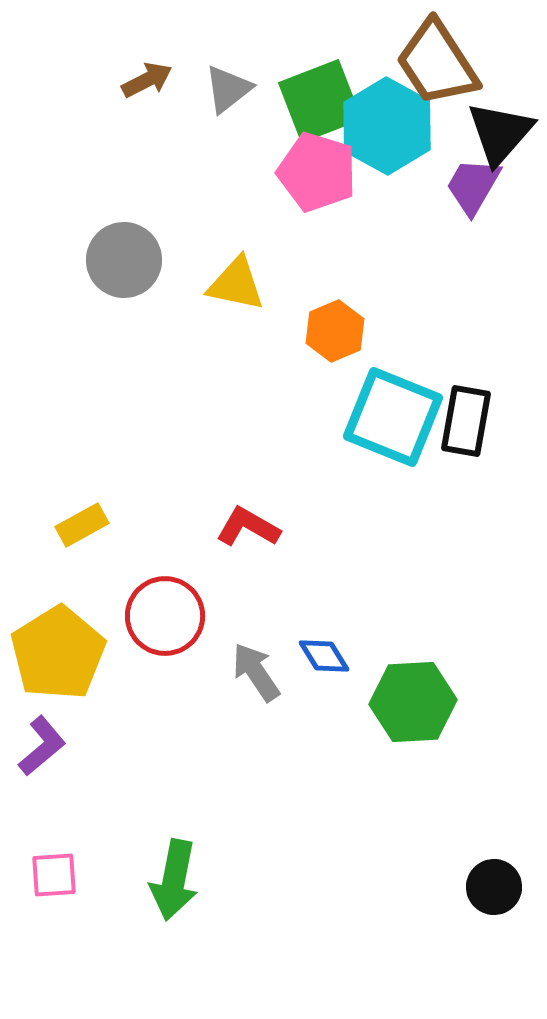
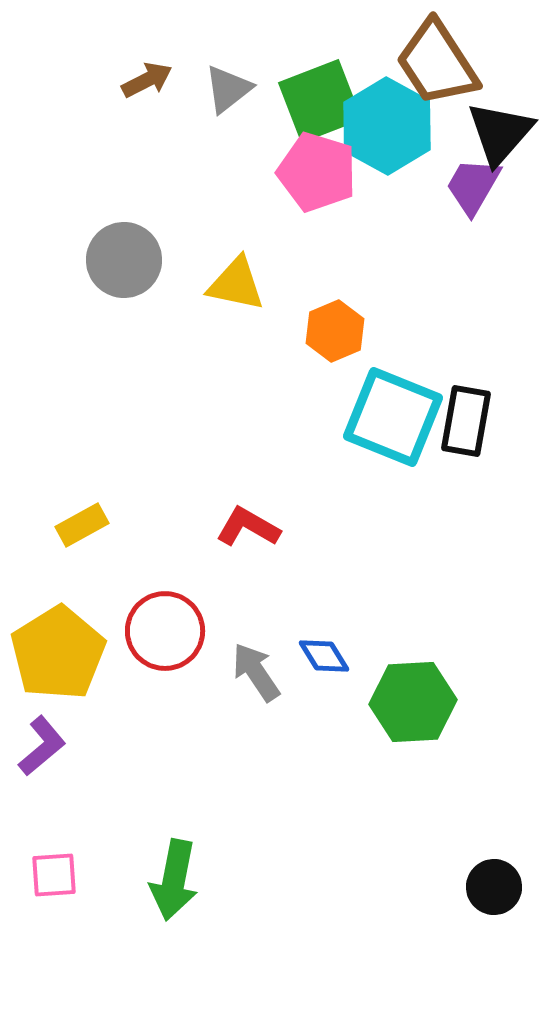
red circle: moved 15 px down
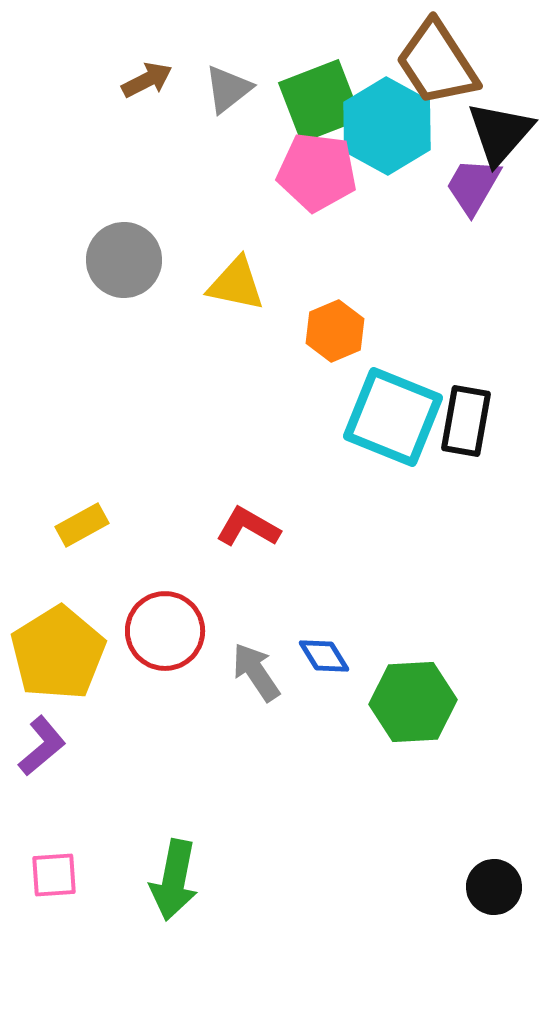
pink pentagon: rotated 10 degrees counterclockwise
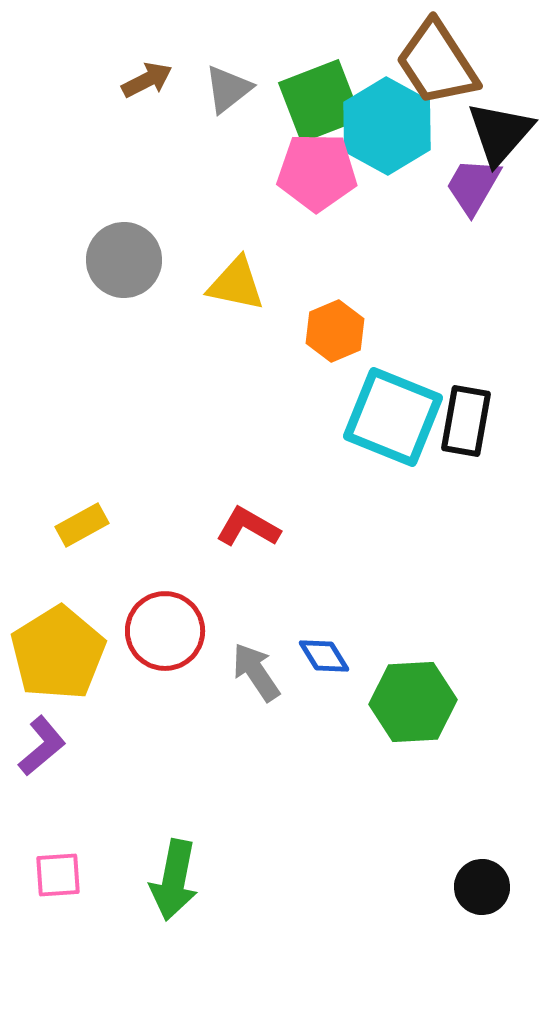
pink pentagon: rotated 6 degrees counterclockwise
pink square: moved 4 px right
black circle: moved 12 px left
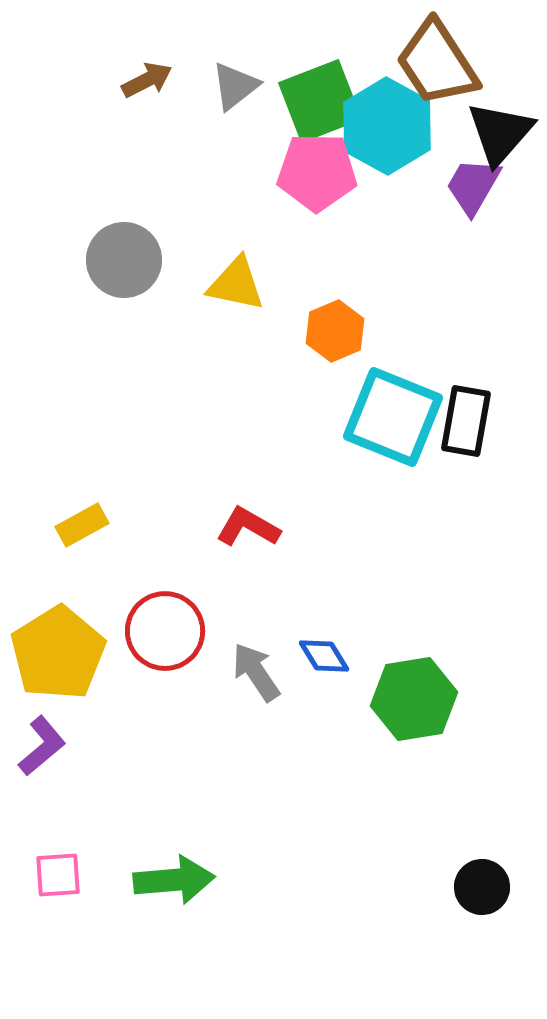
gray triangle: moved 7 px right, 3 px up
green hexagon: moved 1 px right, 3 px up; rotated 6 degrees counterclockwise
green arrow: rotated 106 degrees counterclockwise
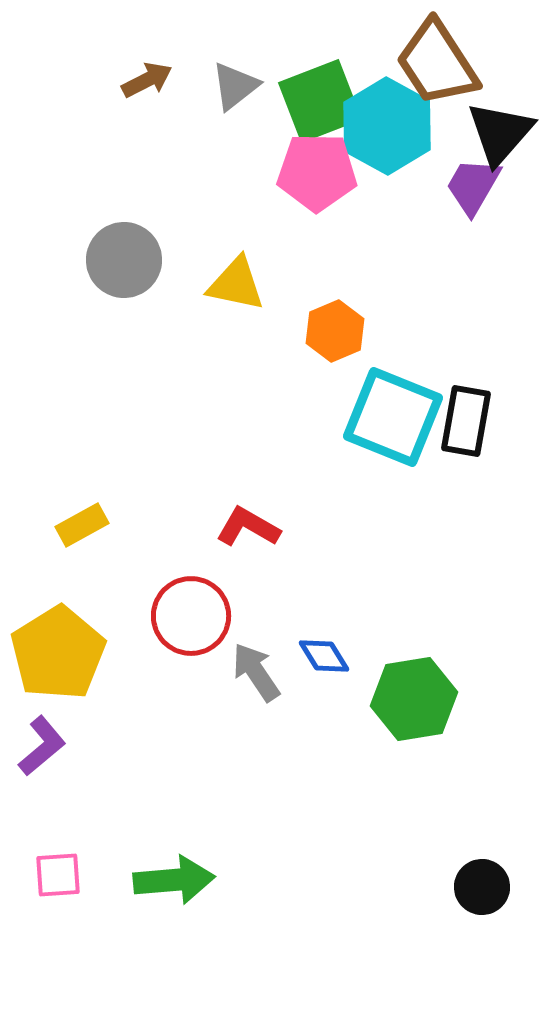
red circle: moved 26 px right, 15 px up
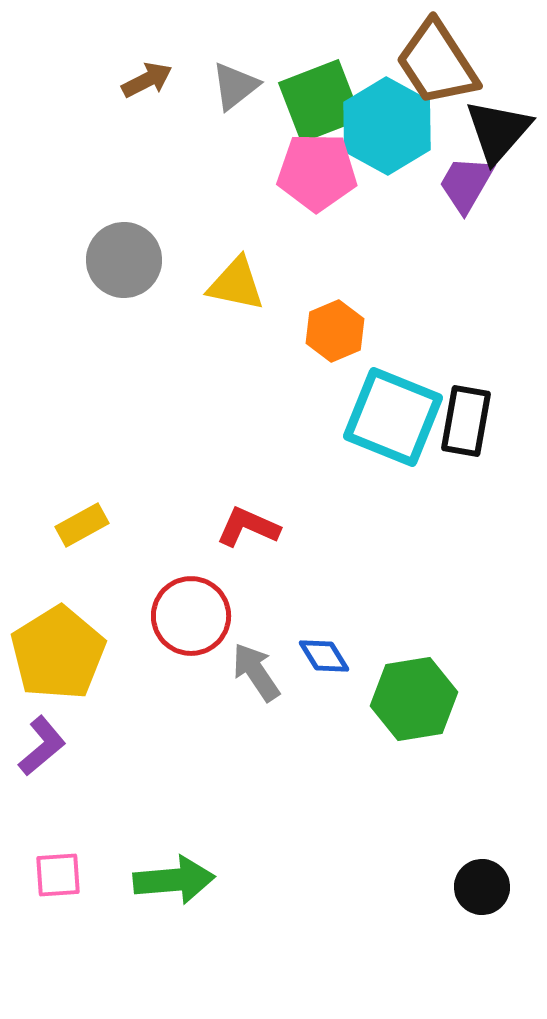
black triangle: moved 2 px left, 2 px up
purple trapezoid: moved 7 px left, 2 px up
red L-shape: rotated 6 degrees counterclockwise
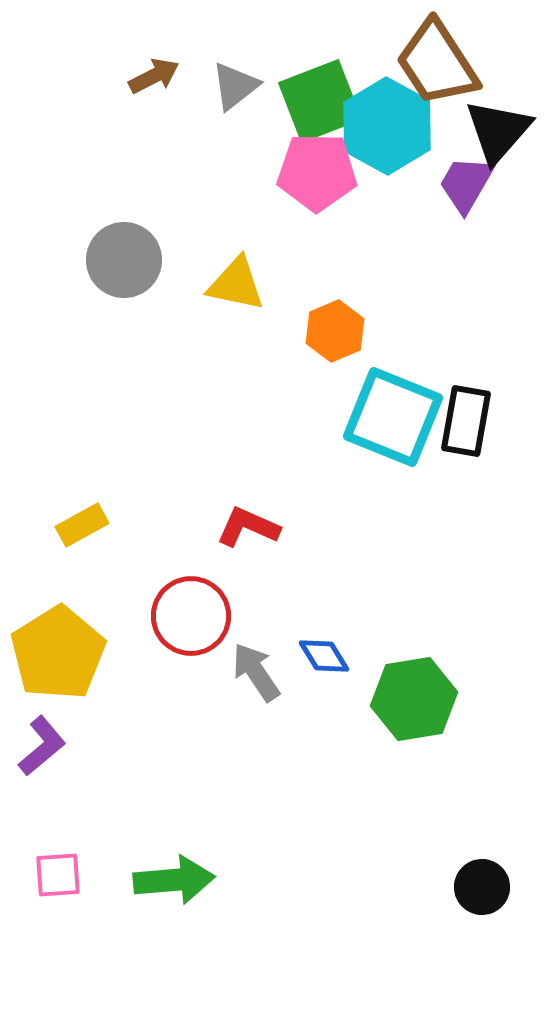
brown arrow: moved 7 px right, 4 px up
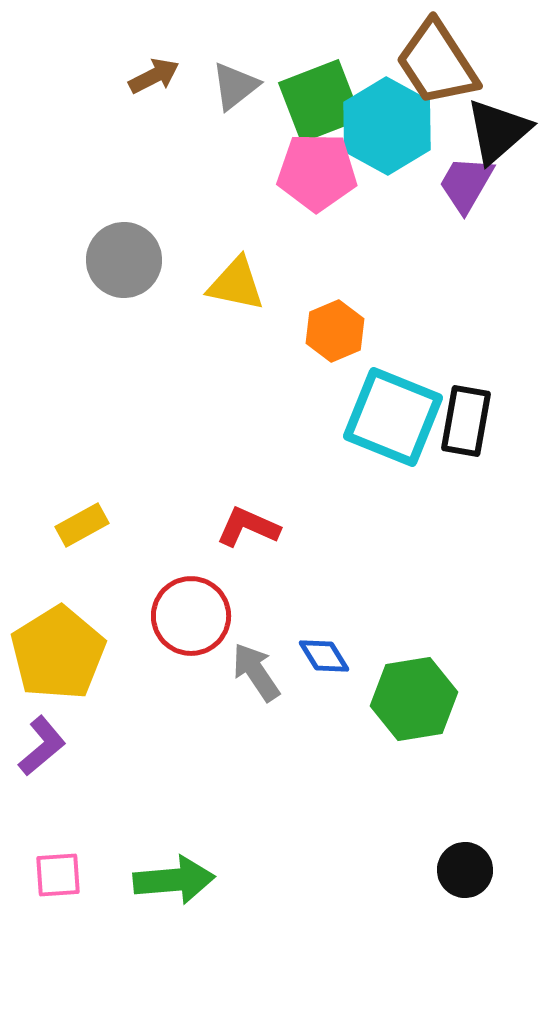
black triangle: rotated 8 degrees clockwise
black circle: moved 17 px left, 17 px up
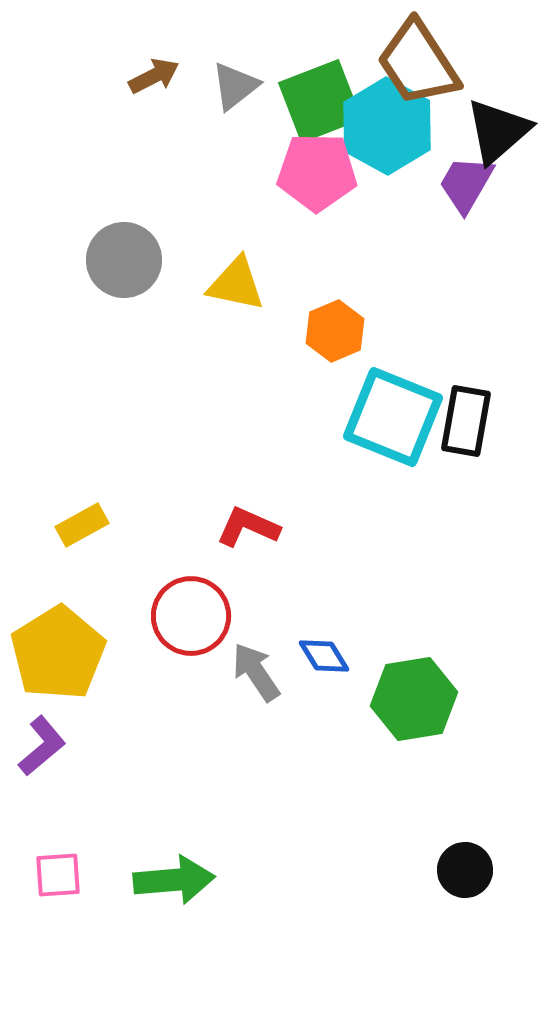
brown trapezoid: moved 19 px left
